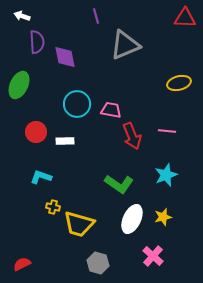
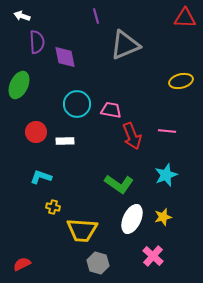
yellow ellipse: moved 2 px right, 2 px up
yellow trapezoid: moved 3 px right, 6 px down; rotated 12 degrees counterclockwise
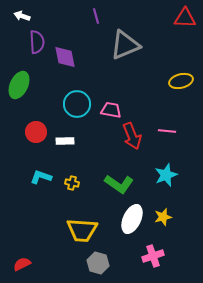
yellow cross: moved 19 px right, 24 px up
pink cross: rotated 30 degrees clockwise
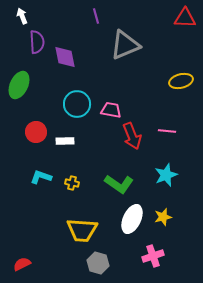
white arrow: rotated 49 degrees clockwise
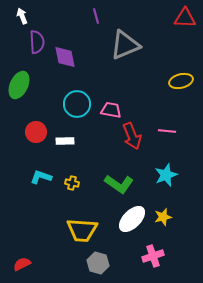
white ellipse: rotated 20 degrees clockwise
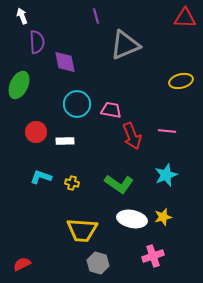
purple diamond: moved 5 px down
white ellipse: rotated 56 degrees clockwise
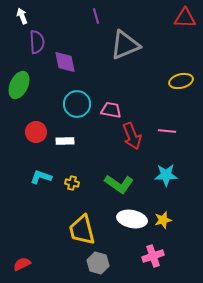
cyan star: rotated 20 degrees clockwise
yellow star: moved 3 px down
yellow trapezoid: rotated 72 degrees clockwise
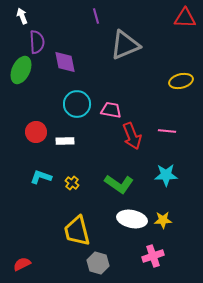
green ellipse: moved 2 px right, 15 px up
yellow cross: rotated 24 degrees clockwise
yellow star: rotated 12 degrees clockwise
yellow trapezoid: moved 5 px left, 1 px down
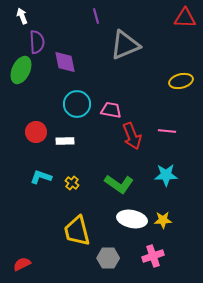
gray hexagon: moved 10 px right, 5 px up; rotated 15 degrees counterclockwise
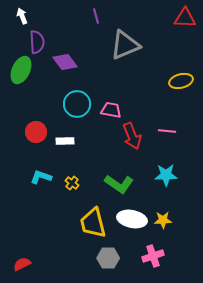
purple diamond: rotated 25 degrees counterclockwise
yellow trapezoid: moved 16 px right, 8 px up
